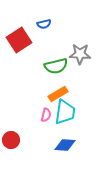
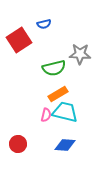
green semicircle: moved 2 px left, 2 px down
cyan trapezoid: rotated 84 degrees counterclockwise
red circle: moved 7 px right, 4 px down
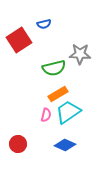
cyan trapezoid: moved 3 px right; rotated 48 degrees counterclockwise
blue diamond: rotated 20 degrees clockwise
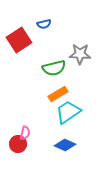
pink semicircle: moved 21 px left, 18 px down
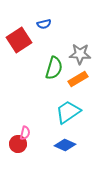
green semicircle: rotated 60 degrees counterclockwise
orange rectangle: moved 20 px right, 15 px up
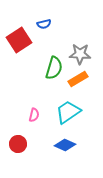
pink semicircle: moved 9 px right, 18 px up
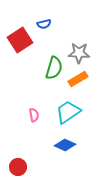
red square: moved 1 px right
gray star: moved 1 px left, 1 px up
pink semicircle: rotated 24 degrees counterclockwise
red circle: moved 23 px down
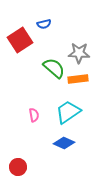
green semicircle: rotated 65 degrees counterclockwise
orange rectangle: rotated 24 degrees clockwise
blue diamond: moved 1 px left, 2 px up
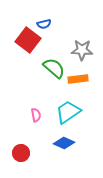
red square: moved 8 px right; rotated 20 degrees counterclockwise
gray star: moved 3 px right, 3 px up
pink semicircle: moved 2 px right
red circle: moved 3 px right, 14 px up
